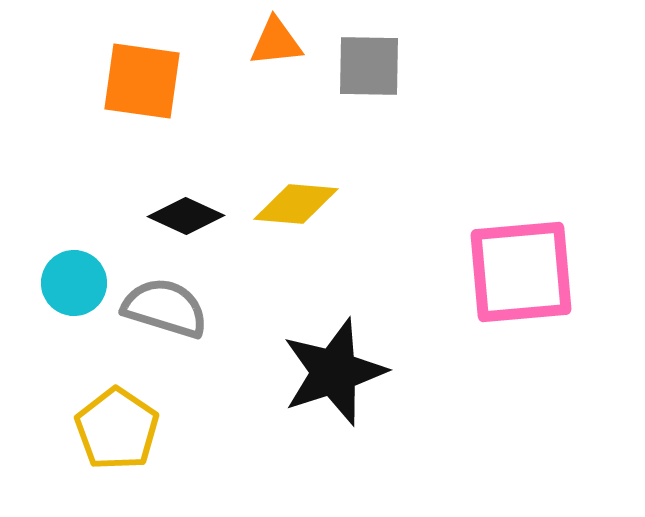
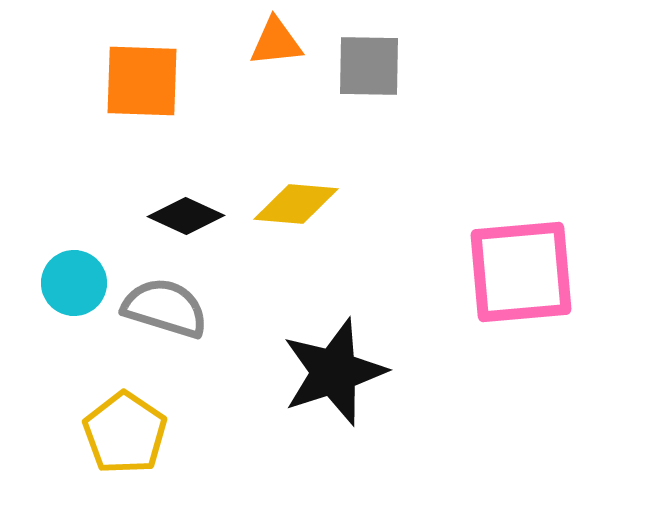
orange square: rotated 6 degrees counterclockwise
yellow pentagon: moved 8 px right, 4 px down
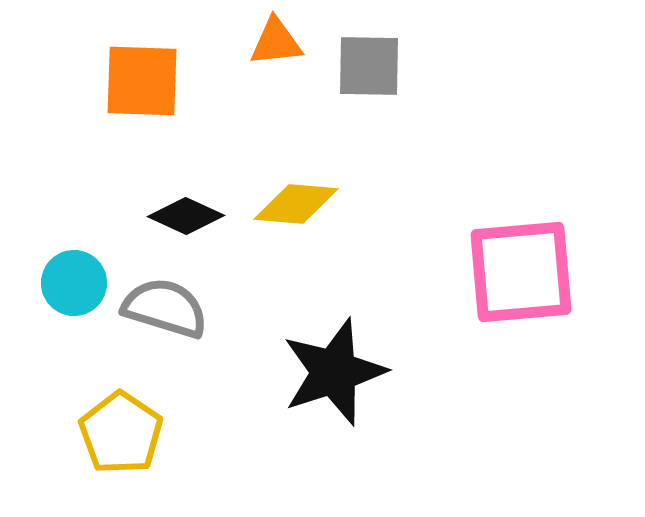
yellow pentagon: moved 4 px left
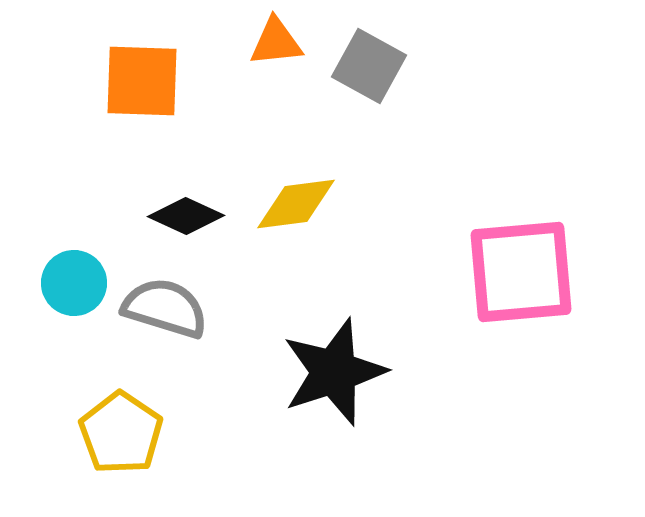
gray square: rotated 28 degrees clockwise
yellow diamond: rotated 12 degrees counterclockwise
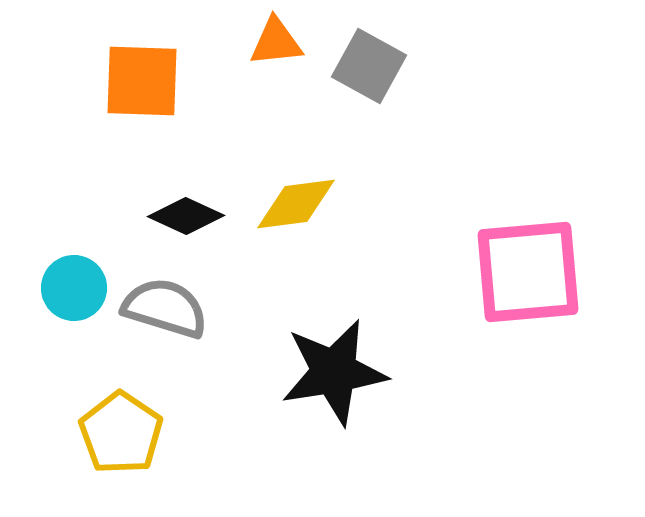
pink square: moved 7 px right
cyan circle: moved 5 px down
black star: rotated 9 degrees clockwise
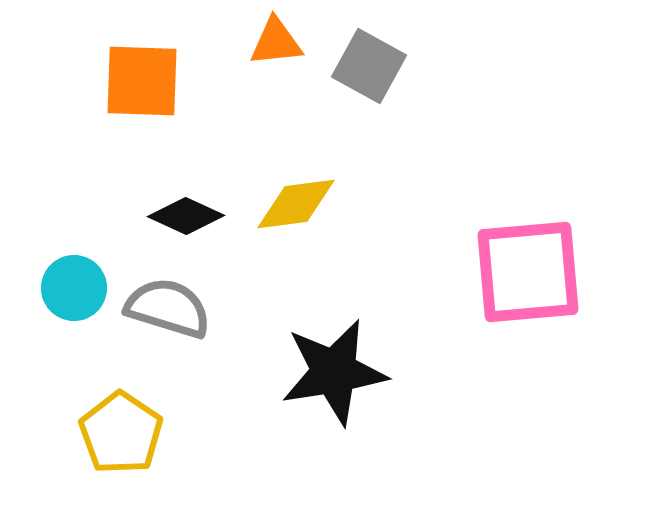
gray semicircle: moved 3 px right
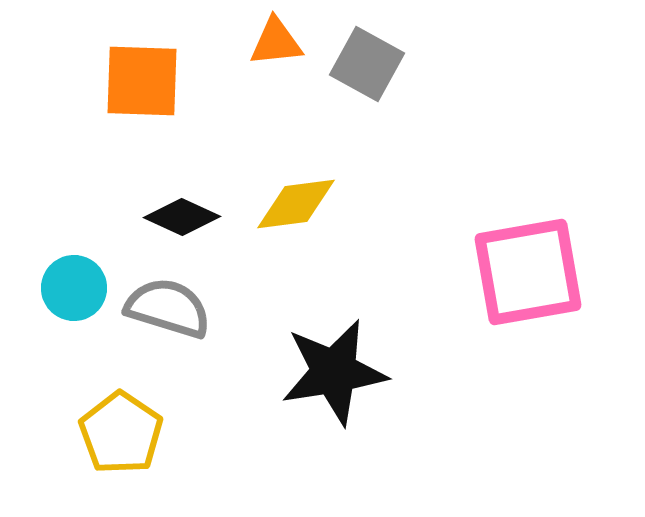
gray square: moved 2 px left, 2 px up
black diamond: moved 4 px left, 1 px down
pink square: rotated 5 degrees counterclockwise
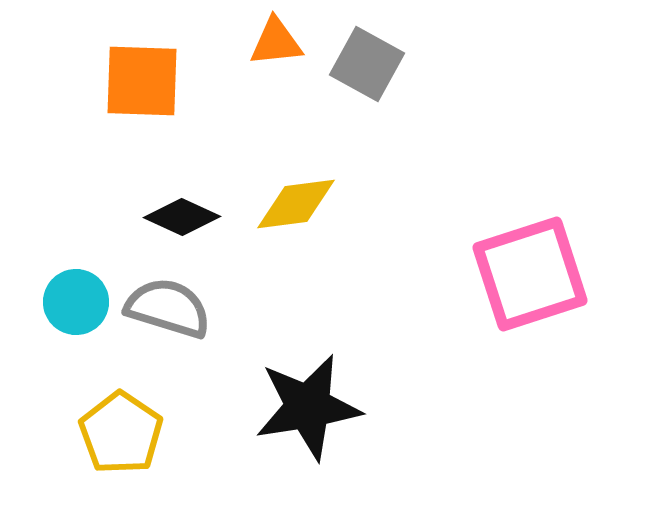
pink square: moved 2 px right, 2 px down; rotated 8 degrees counterclockwise
cyan circle: moved 2 px right, 14 px down
black star: moved 26 px left, 35 px down
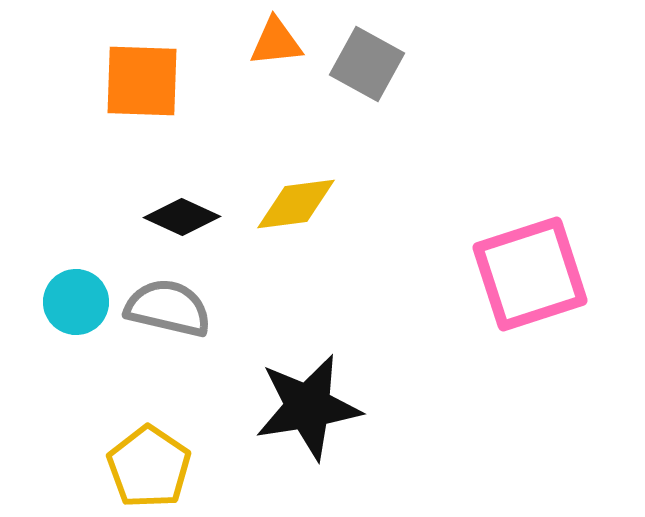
gray semicircle: rotated 4 degrees counterclockwise
yellow pentagon: moved 28 px right, 34 px down
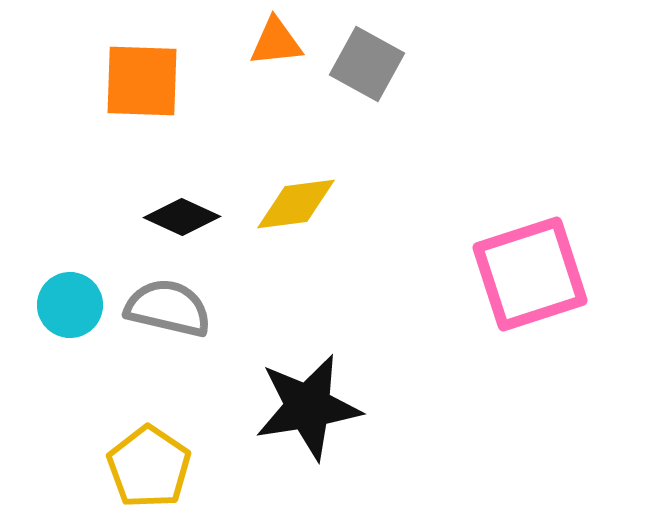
cyan circle: moved 6 px left, 3 px down
